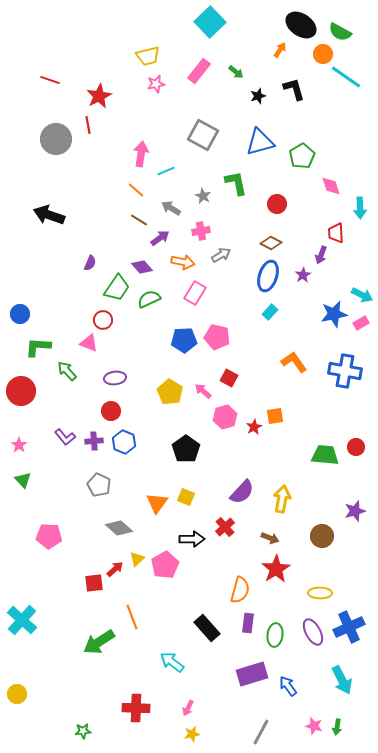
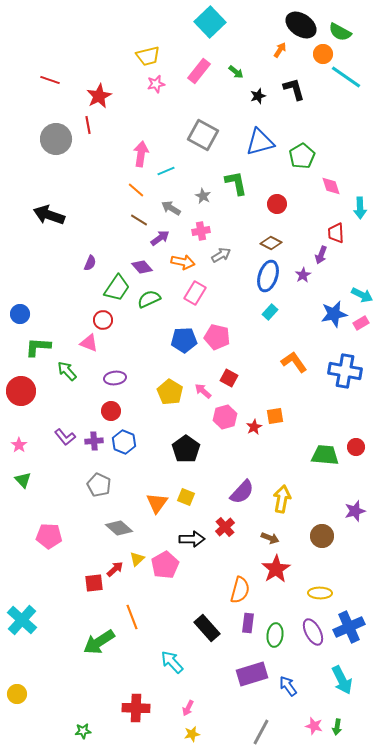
cyan arrow at (172, 662): rotated 10 degrees clockwise
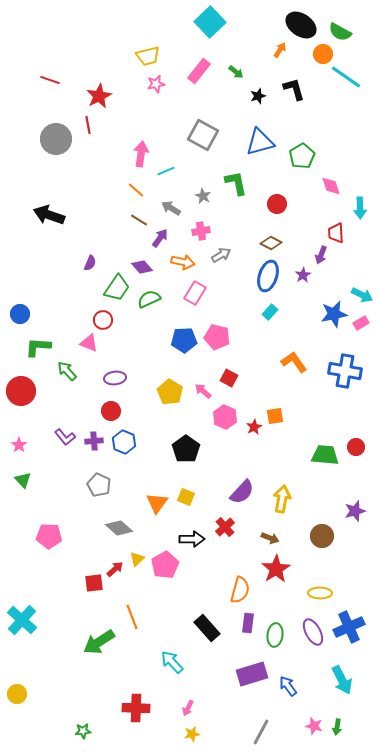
purple arrow at (160, 238): rotated 18 degrees counterclockwise
pink hexagon at (225, 417): rotated 20 degrees counterclockwise
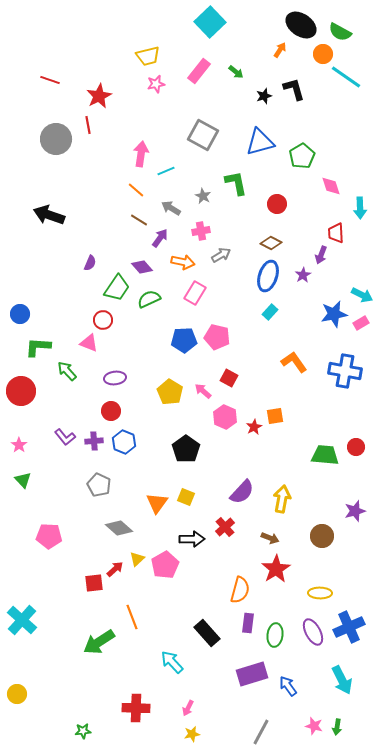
black star at (258, 96): moved 6 px right
black rectangle at (207, 628): moved 5 px down
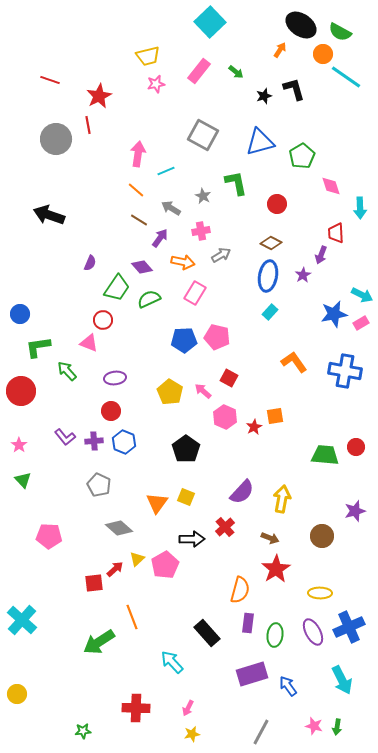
pink arrow at (141, 154): moved 3 px left
blue ellipse at (268, 276): rotated 8 degrees counterclockwise
green L-shape at (38, 347): rotated 12 degrees counterclockwise
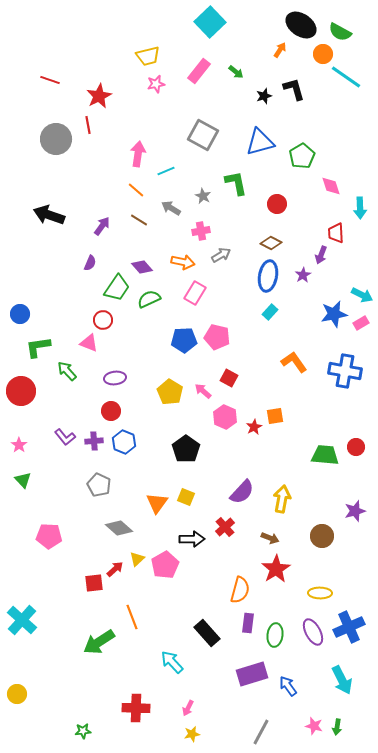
purple arrow at (160, 238): moved 58 px left, 12 px up
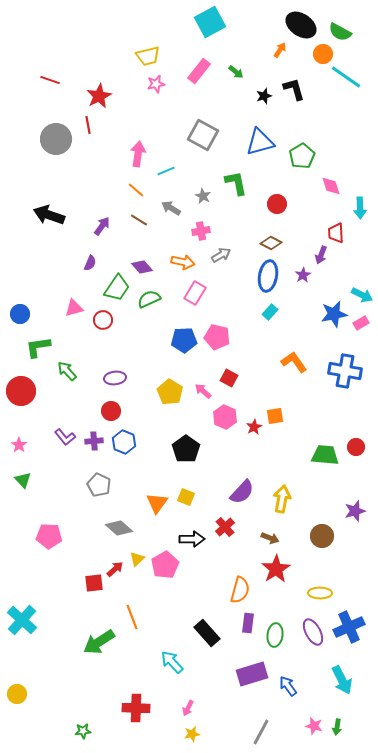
cyan square at (210, 22): rotated 16 degrees clockwise
pink triangle at (89, 343): moved 15 px left, 35 px up; rotated 36 degrees counterclockwise
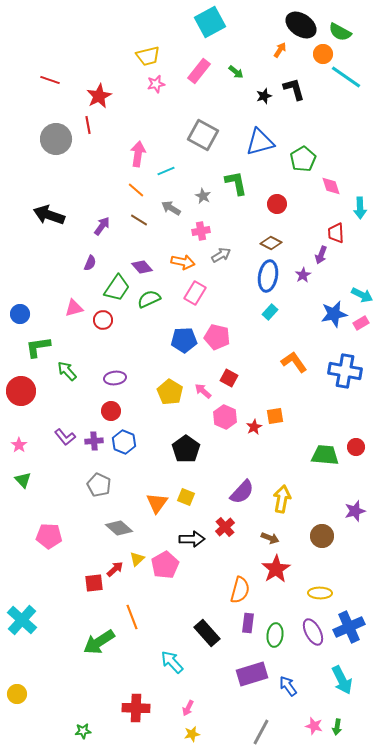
green pentagon at (302, 156): moved 1 px right, 3 px down
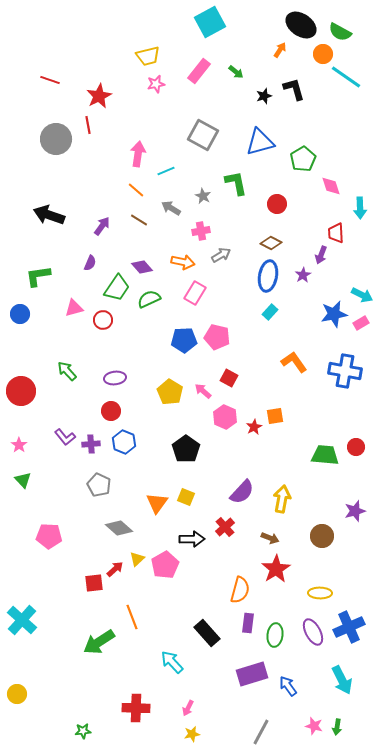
green L-shape at (38, 347): moved 71 px up
purple cross at (94, 441): moved 3 px left, 3 px down
